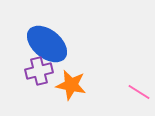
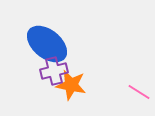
purple cross: moved 15 px right
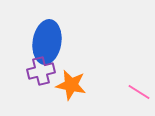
blue ellipse: moved 2 px up; rotated 60 degrees clockwise
purple cross: moved 13 px left
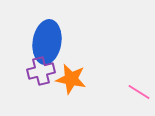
orange star: moved 6 px up
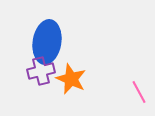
orange star: rotated 12 degrees clockwise
pink line: rotated 30 degrees clockwise
